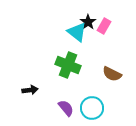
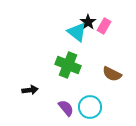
cyan circle: moved 2 px left, 1 px up
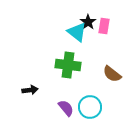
pink rectangle: rotated 21 degrees counterclockwise
green cross: rotated 15 degrees counterclockwise
brown semicircle: rotated 12 degrees clockwise
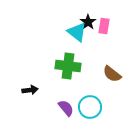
green cross: moved 1 px down
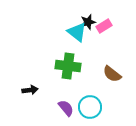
black star: rotated 21 degrees clockwise
pink rectangle: rotated 49 degrees clockwise
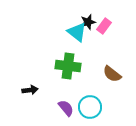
pink rectangle: rotated 21 degrees counterclockwise
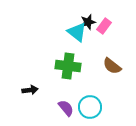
brown semicircle: moved 8 px up
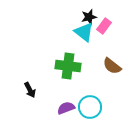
black star: moved 1 px right, 5 px up
cyan triangle: moved 7 px right
black arrow: rotated 70 degrees clockwise
purple semicircle: rotated 72 degrees counterclockwise
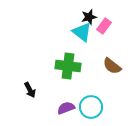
cyan triangle: moved 2 px left
cyan circle: moved 1 px right
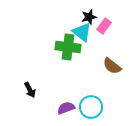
green cross: moved 19 px up
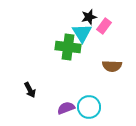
cyan triangle: moved 1 px down; rotated 20 degrees clockwise
brown semicircle: rotated 36 degrees counterclockwise
cyan circle: moved 2 px left
